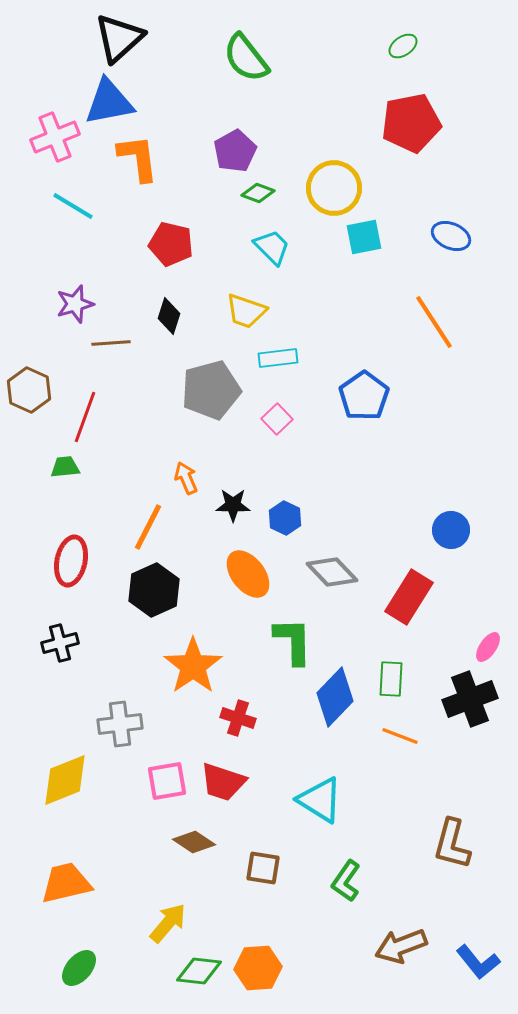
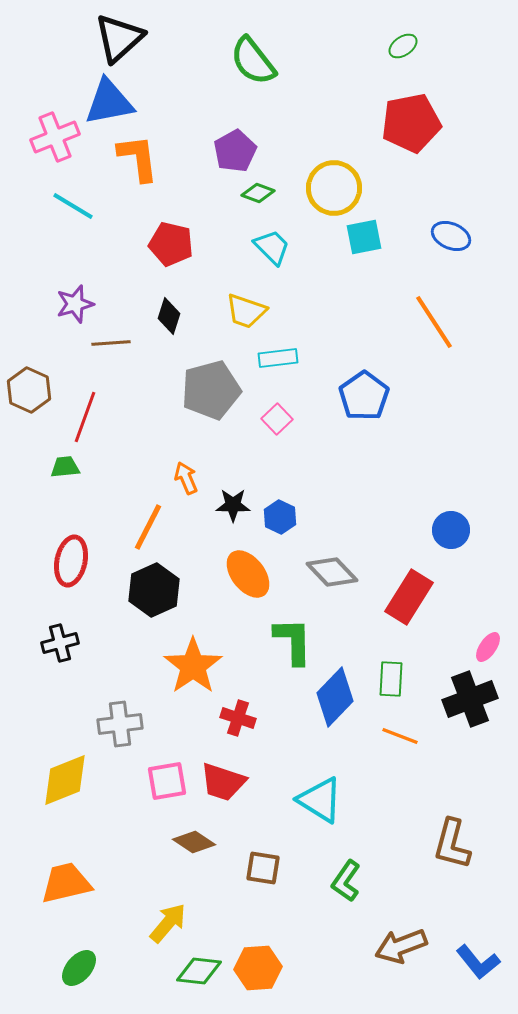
green semicircle at (246, 58): moved 7 px right, 3 px down
blue hexagon at (285, 518): moved 5 px left, 1 px up
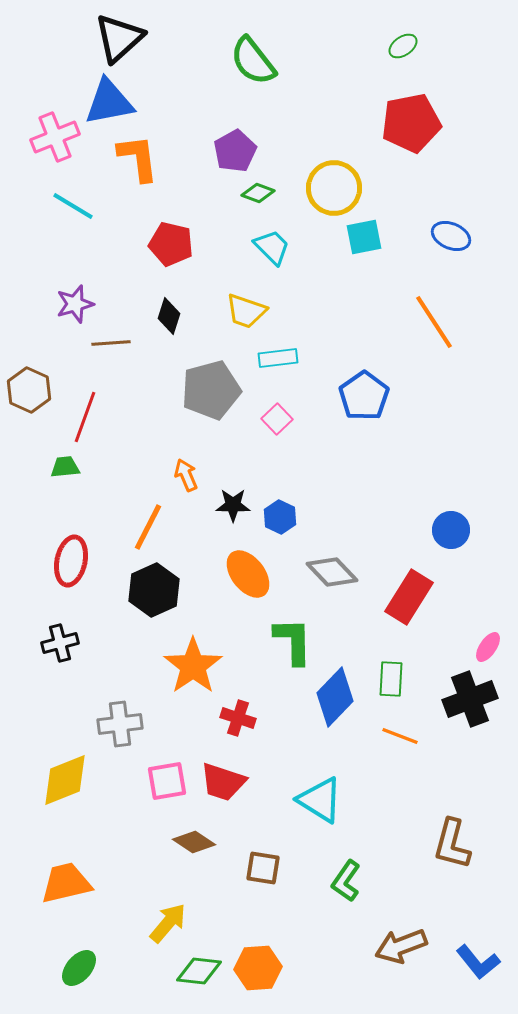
orange arrow at (186, 478): moved 3 px up
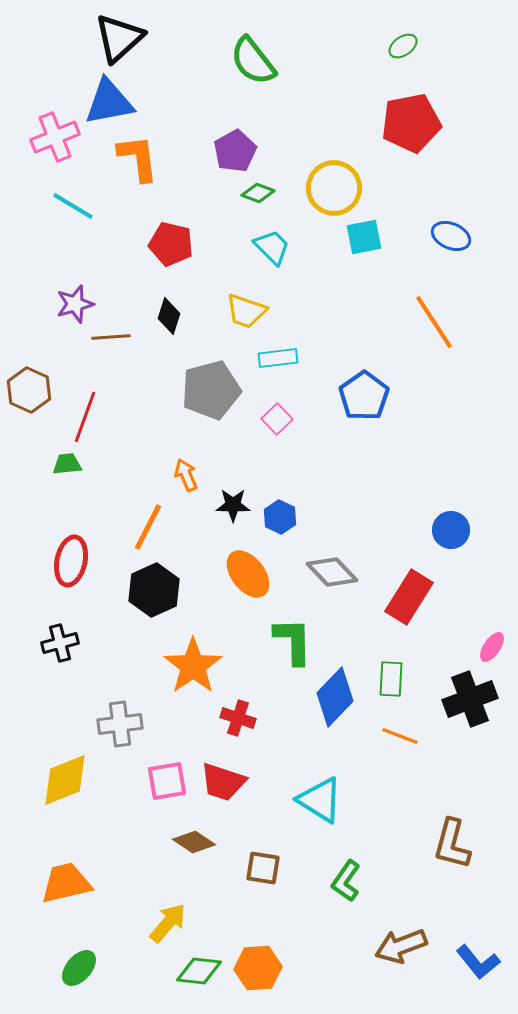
brown line at (111, 343): moved 6 px up
green trapezoid at (65, 467): moved 2 px right, 3 px up
pink ellipse at (488, 647): moved 4 px right
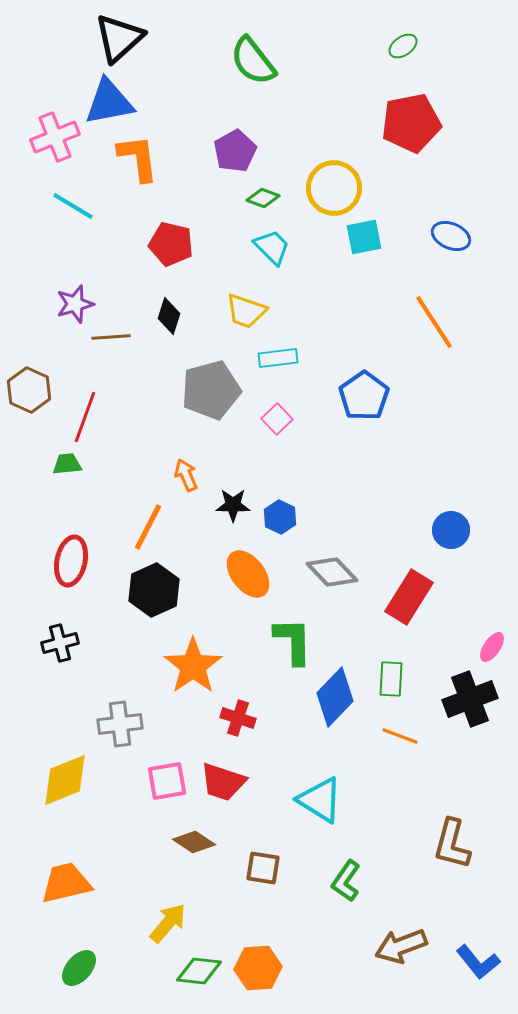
green diamond at (258, 193): moved 5 px right, 5 px down
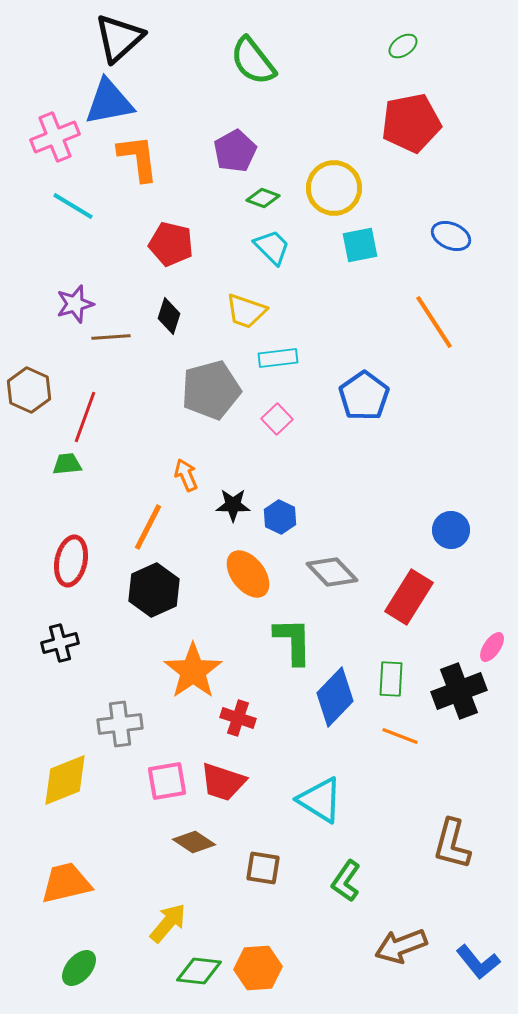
cyan square at (364, 237): moved 4 px left, 8 px down
orange star at (193, 666): moved 5 px down
black cross at (470, 699): moved 11 px left, 8 px up
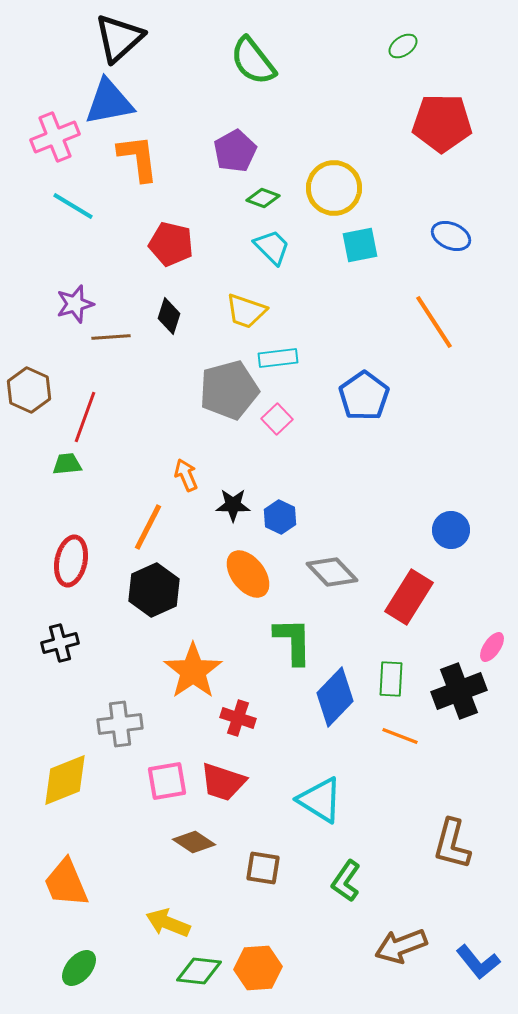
red pentagon at (411, 123): moved 31 px right; rotated 12 degrees clockwise
gray pentagon at (211, 390): moved 18 px right
orange trapezoid at (66, 883): rotated 100 degrees counterclockwise
yellow arrow at (168, 923): rotated 108 degrees counterclockwise
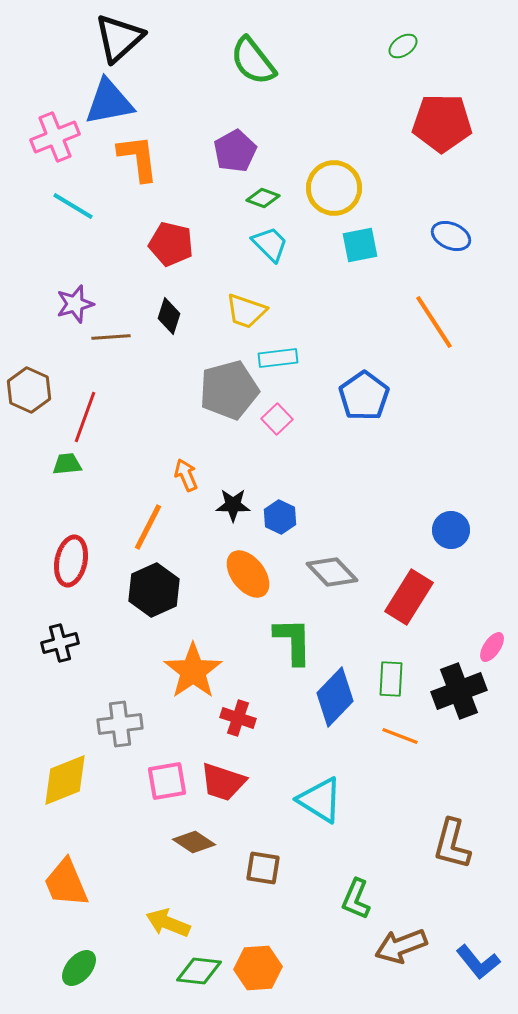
cyan trapezoid at (272, 247): moved 2 px left, 3 px up
green L-shape at (346, 881): moved 10 px right, 18 px down; rotated 12 degrees counterclockwise
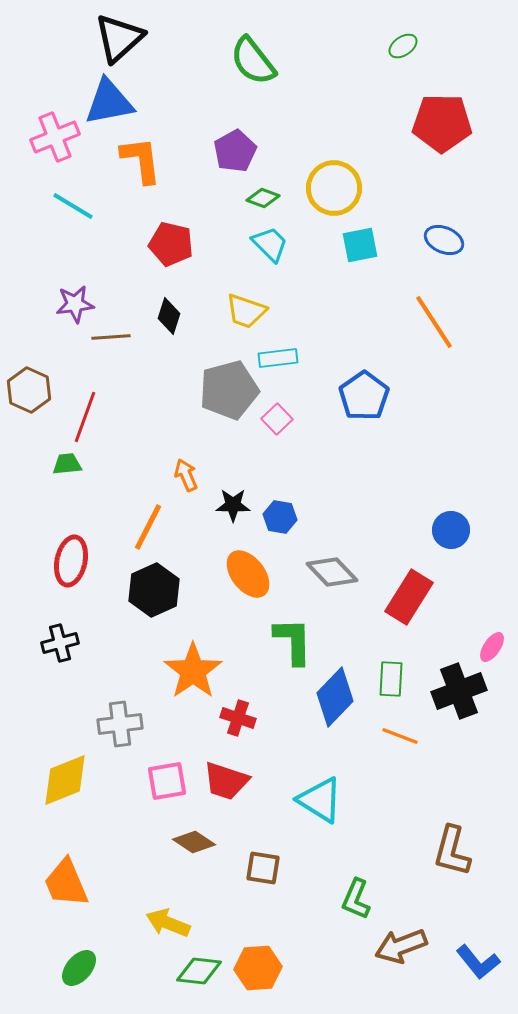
orange L-shape at (138, 158): moved 3 px right, 2 px down
blue ellipse at (451, 236): moved 7 px left, 4 px down
purple star at (75, 304): rotated 9 degrees clockwise
blue hexagon at (280, 517): rotated 16 degrees counterclockwise
red trapezoid at (223, 782): moved 3 px right, 1 px up
brown L-shape at (452, 844): moved 7 px down
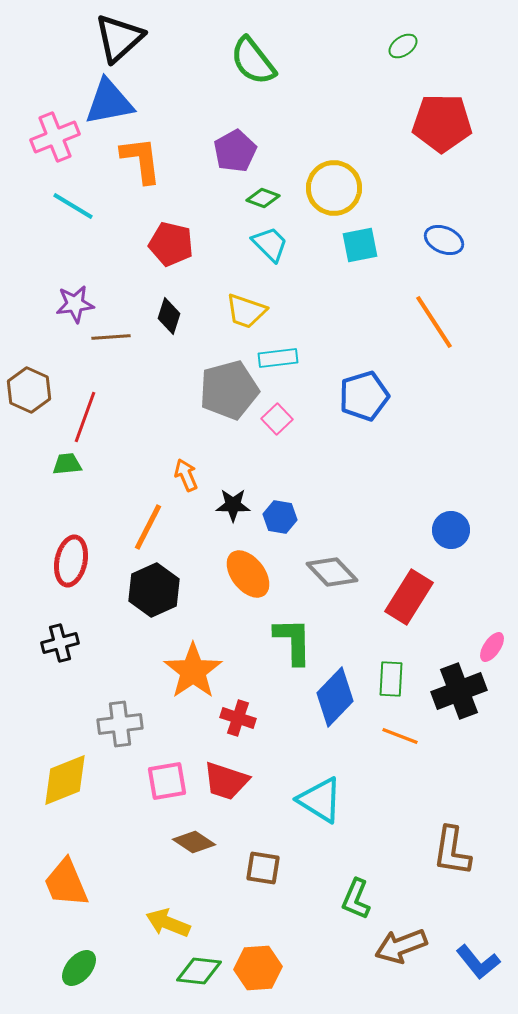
blue pentagon at (364, 396): rotated 18 degrees clockwise
brown L-shape at (452, 851): rotated 6 degrees counterclockwise
